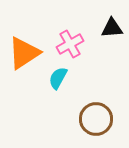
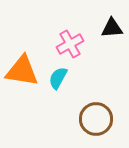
orange triangle: moved 2 px left, 18 px down; rotated 42 degrees clockwise
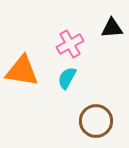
cyan semicircle: moved 9 px right
brown circle: moved 2 px down
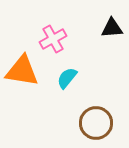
pink cross: moved 17 px left, 5 px up
cyan semicircle: rotated 10 degrees clockwise
brown circle: moved 2 px down
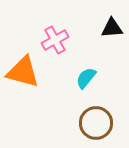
pink cross: moved 2 px right, 1 px down
orange triangle: moved 1 px right, 1 px down; rotated 6 degrees clockwise
cyan semicircle: moved 19 px right
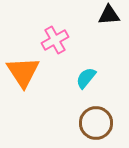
black triangle: moved 3 px left, 13 px up
orange triangle: rotated 42 degrees clockwise
